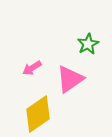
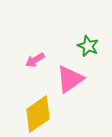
green star: moved 2 px down; rotated 20 degrees counterclockwise
pink arrow: moved 3 px right, 8 px up
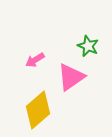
pink triangle: moved 1 px right, 2 px up
yellow diamond: moved 4 px up; rotated 6 degrees counterclockwise
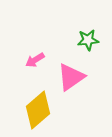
green star: moved 6 px up; rotated 30 degrees counterclockwise
